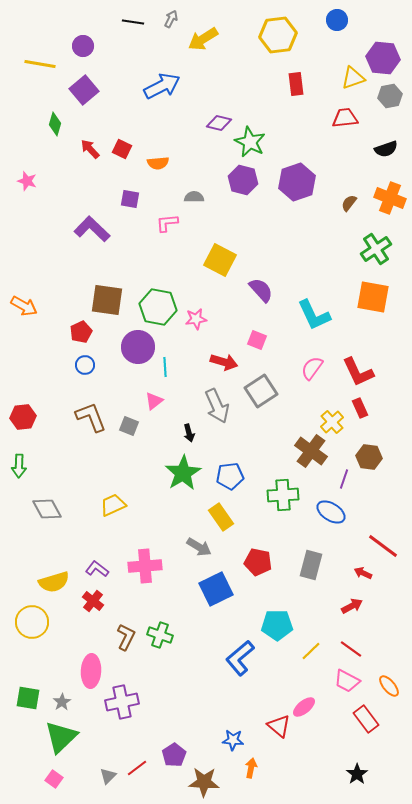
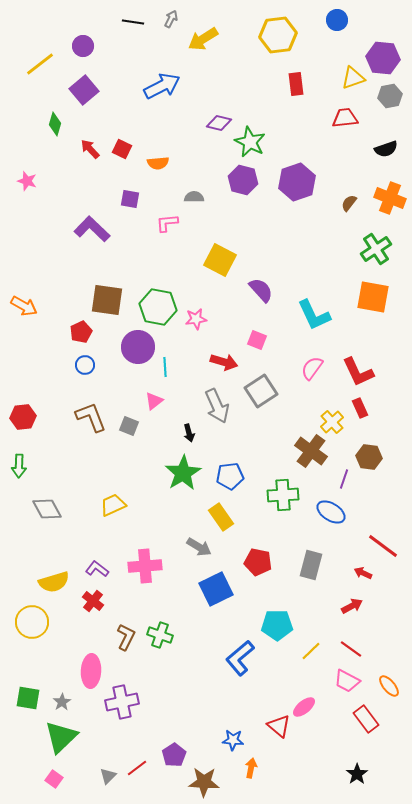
yellow line at (40, 64): rotated 48 degrees counterclockwise
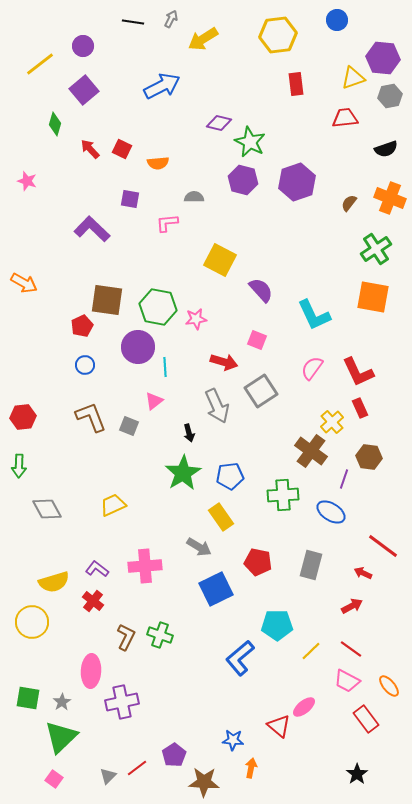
orange arrow at (24, 306): moved 23 px up
red pentagon at (81, 332): moved 1 px right, 6 px up
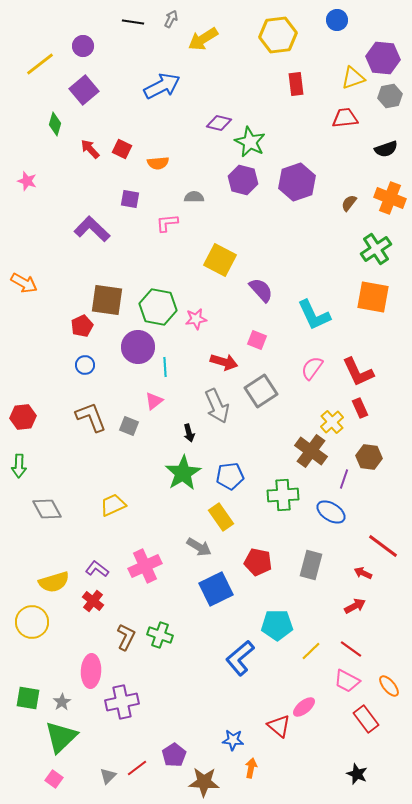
pink cross at (145, 566): rotated 20 degrees counterclockwise
red arrow at (352, 606): moved 3 px right
black star at (357, 774): rotated 15 degrees counterclockwise
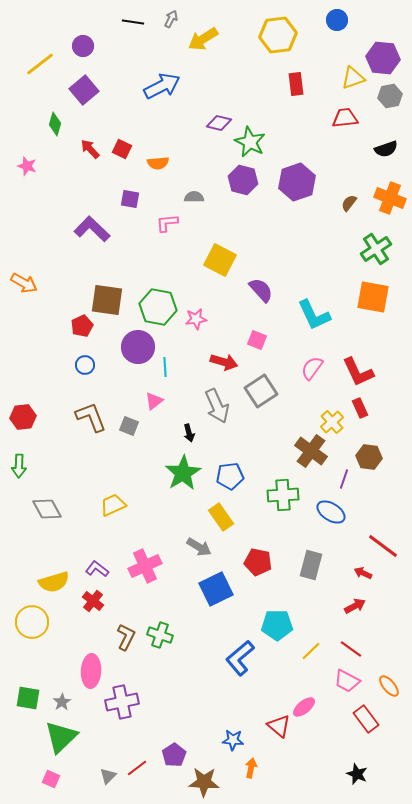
pink star at (27, 181): moved 15 px up
pink square at (54, 779): moved 3 px left; rotated 12 degrees counterclockwise
